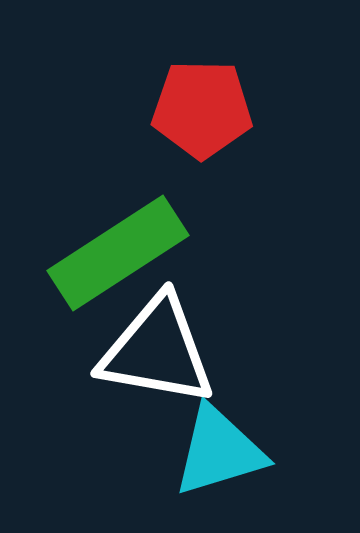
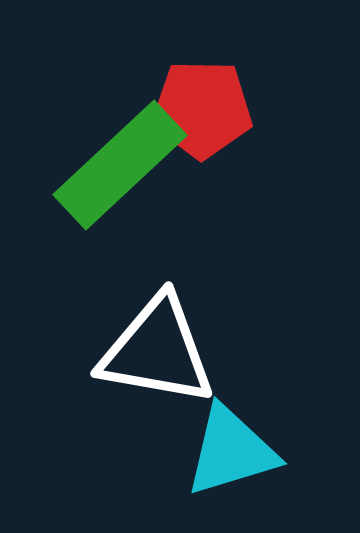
green rectangle: moved 2 px right, 88 px up; rotated 10 degrees counterclockwise
cyan triangle: moved 12 px right
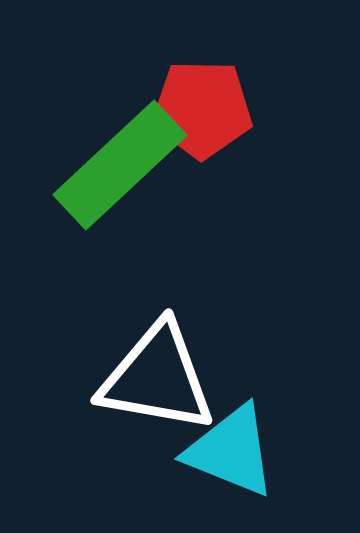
white triangle: moved 27 px down
cyan triangle: rotated 39 degrees clockwise
